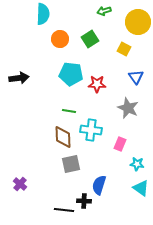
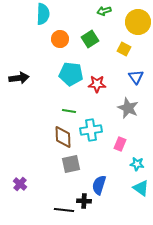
cyan cross: rotated 15 degrees counterclockwise
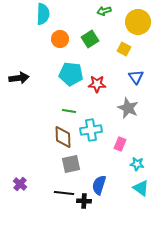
black line: moved 17 px up
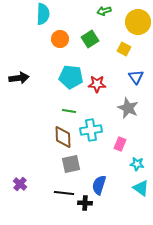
cyan pentagon: moved 3 px down
black cross: moved 1 px right, 2 px down
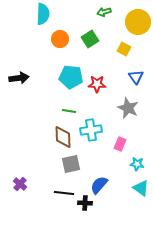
green arrow: moved 1 px down
blue semicircle: rotated 24 degrees clockwise
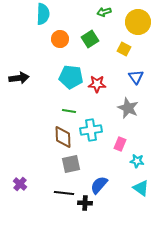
cyan star: moved 3 px up
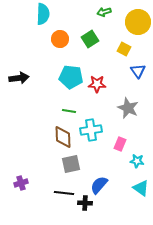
blue triangle: moved 2 px right, 6 px up
purple cross: moved 1 px right, 1 px up; rotated 32 degrees clockwise
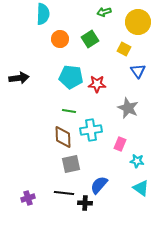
purple cross: moved 7 px right, 15 px down
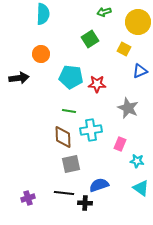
orange circle: moved 19 px left, 15 px down
blue triangle: moved 2 px right; rotated 42 degrees clockwise
blue semicircle: rotated 30 degrees clockwise
